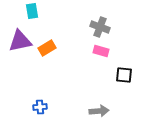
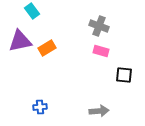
cyan rectangle: rotated 28 degrees counterclockwise
gray cross: moved 1 px left, 1 px up
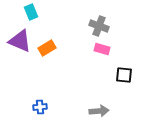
cyan rectangle: moved 1 px left, 1 px down; rotated 14 degrees clockwise
purple triangle: rotated 35 degrees clockwise
pink rectangle: moved 1 px right, 2 px up
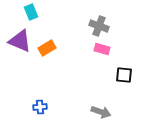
gray arrow: moved 2 px right, 1 px down; rotated 24 degrees clockwise
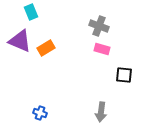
orange rectangle: moved 1 px left
blue cross: moved 6 px down; rotated 24 degrees clockwise
gray arrow: rotated 78 degrees clockwise
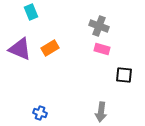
purple triangle: moved 8 px down
orange rectangle: moved 4 px right
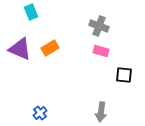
pink rectangle: moved 1 px left, 2 px down
blue cross: rotated 32 degrees clockwise
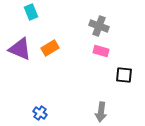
blue cross: rotated 16 degrees counterclockwise
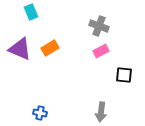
pink rectangle: rotated 42 degrees counterclockwise
blue cross: rotated 24 degrees counterclockwise
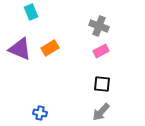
black square: moved 22 px left, 9 px down
gray arrow: rotated 36 degrees clockwise
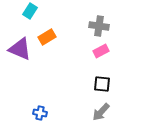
cyan rectangle: moved 1 px left, 1 px up; rotated 56 degrees clockwise
gray cross: rotated 12 degrees counterclockwise
orange rectangle: moved 3 px left, 11 px up
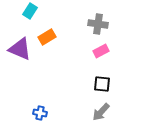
gray cross: moved 1 px left, 2 px up
